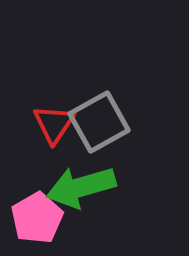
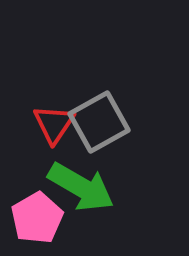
green arrow: rotated 134 degrees counterclockwise
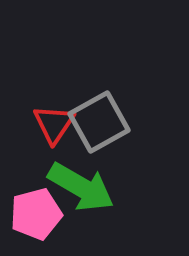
pink pentagon: moved 1 px left, 4 px up; rotated 15 degrees clockwise
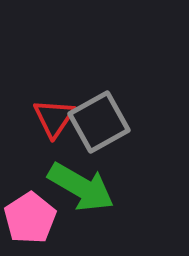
red triangle: moved 6 px up
pink pentagon: moved 6 px left, 4 px down; rotated 18 degrees counterclockwise
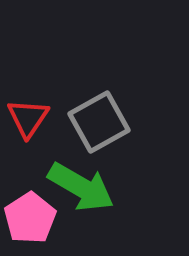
red triangle: moved 26 px left
